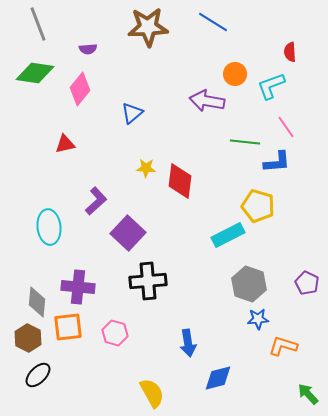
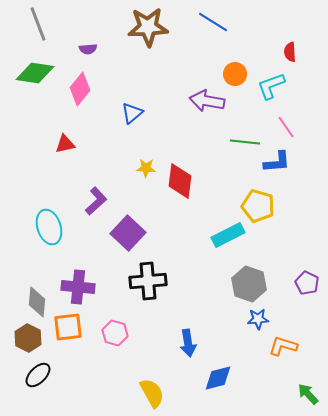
cyan ellipse: rotated 12 degrees counterclockwise
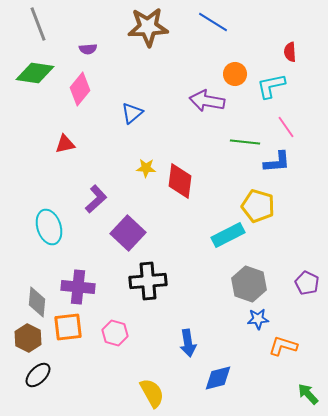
cyan L-shape: rotated 8 degrees clockwise
purple L-shape: moved 2 px up
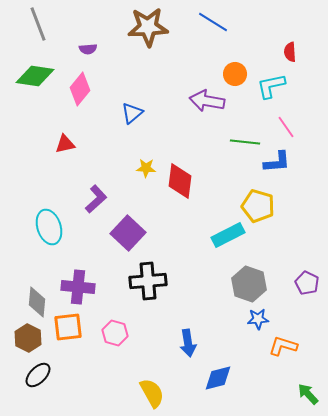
green diamond: moved 3 px down
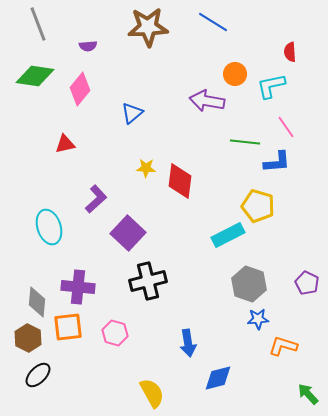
purple semicircle: moved 3 px up
black cross: rotated 9 degrees counterclockwise
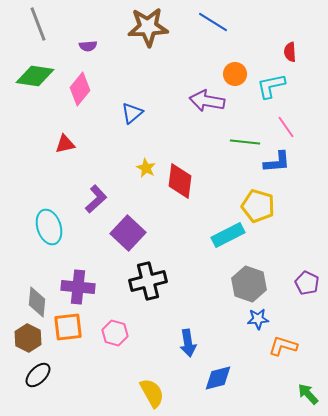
yellow star: rotated 24 degrees clockwise
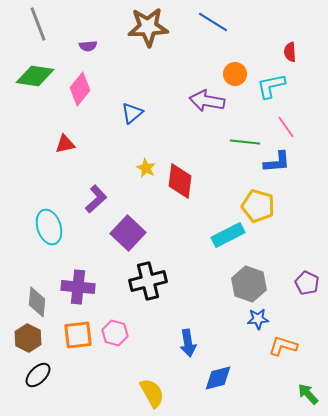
orange square: moved 10 px right, 8 px down
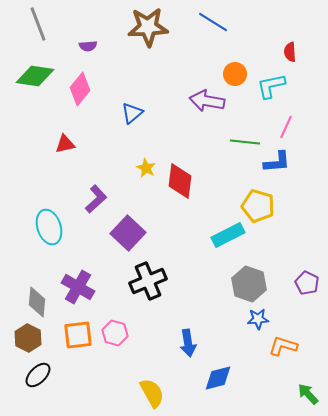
pink line: rotated 60 degrees clockwise
black cross: rotated 9 degrees counterclockwise
purple cross: rotated 24 degrees clockwise
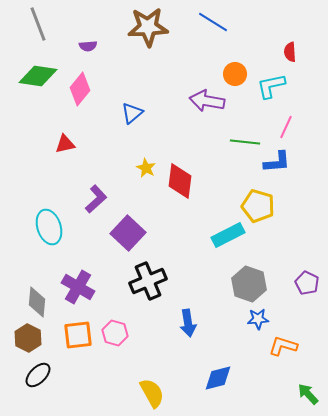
green diamond: moved 3 px right
blue arrow: moved 20 px up
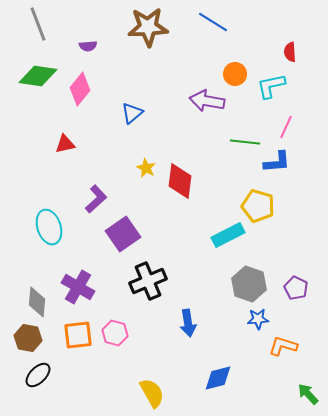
purple square: moved 5 px left, 1 px down; rotated 12 degrees clockwise
purple pentagon: moved 11 px left, 5 px down
brown hexagon: rotated 16 degrees counterclockwise
